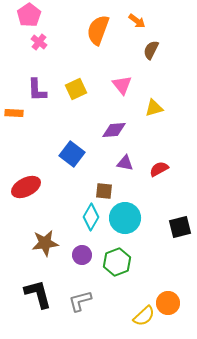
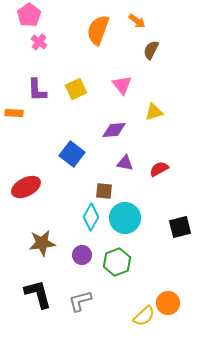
yellow triangle: moved 4 px down
brown star: moved 3 px left
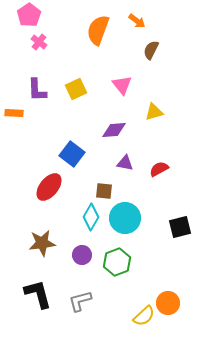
red ellipse: moved 23 px right; rotated 24 degrees counterclockwise
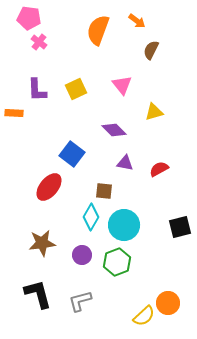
pink pentagon: moved 3 px down; rotated 30 degrees counterclockwise
purple diamond: rotated 50 degrees clockwise
cyan circle: moved 1 px left, 7 px down
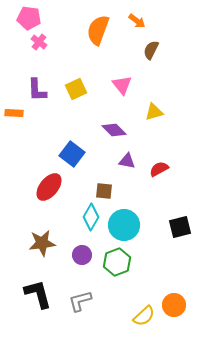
purple triangle: moved 2 px right, 2 px up
orange circle: moved 6 px right, 2 px down
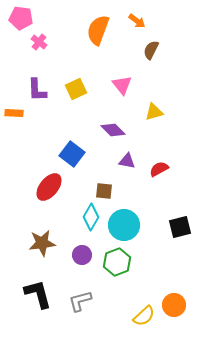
pink pentagon: moved 8 px left
purple diamond: moved 1 px left
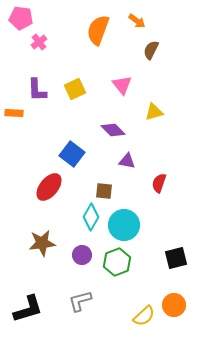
pink cross: rotated 14 degrees clockwise
yellow square: moved 1 px left
red semicircle: moved 14 px down; rotated 42 degrees counterclockwise
black square: moved 4 px left, 31 px down
black L-shape: moved 10 px left, 15 px down; rotated 88 degrees clockwise
